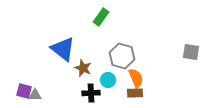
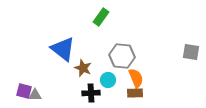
gray hexagon: rotated 10 degrees counterclockwise
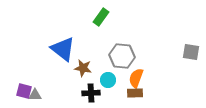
brown star: rotated 12 degrees counterclockwise
orange semicircle: rotated 138 degrees counterclockwise
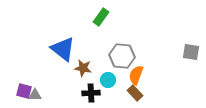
orange semicircle: moved 3 px up
brown rectangle: rotated 49 degrees clockwise
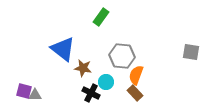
cyan circle: moved 2 px left, 2 px down
black cross: rotated 30 degrees clockwise
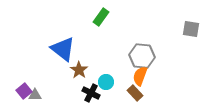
gray square: moved 23 px up
gray hexagon: moved 20 px right
brown star: moved 4 px left, 2 px down; rotated 24 degrees clockwise
orange semicircle: moved 4 px right, 1 px down
purple square: rotated 35 degrees clockwise
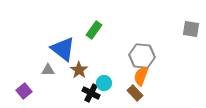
green rectangle: moved 7 px left, 13 px down
orange semicircle: moved 1 px right
cyan circle: moved 2 px left, 1 px down
gray triangle: moved 13 px right, 25 px up
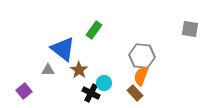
gray square: moved 1 px left
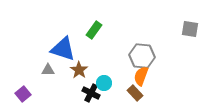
blue triangle: rotated 20 degrees counterclockwise
purple square: moved 1 px left, 3 px down
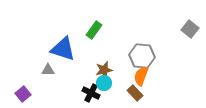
gray square: rotated 30 degrees clockwise
brown star: moved 25 px right; rotated 24 degrees clockwise
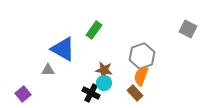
gray square: moved 2 px left; rotated 12 degrees counterclockwise
blue triangle: rotated 12 degrees clockwise
gray hexagon: rotated 25 degrees counterclockwise
brown star: rotated 24 degrees clockwise
